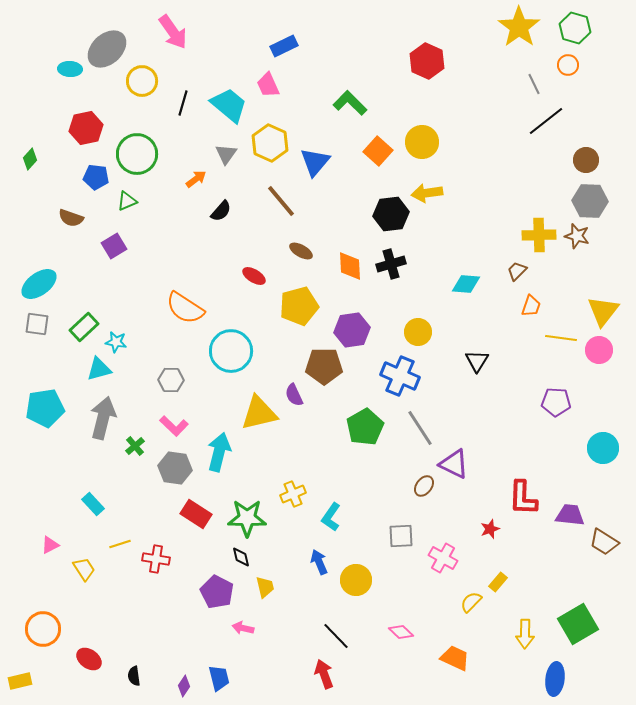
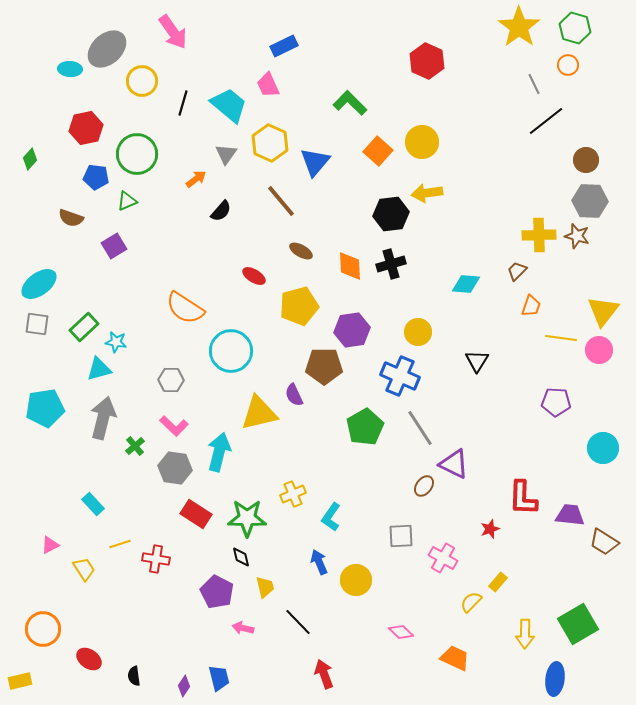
black line at (336, 636): moved 38 px left, 14 px up
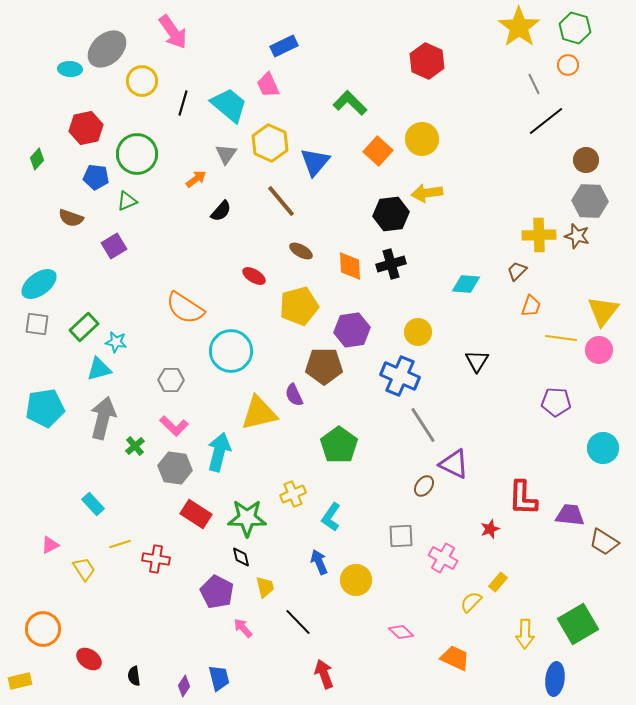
yellow circle at (422, 142): moved 3 px up
green diamond at (30, 159): moved 7 px right
green pentagon at (365, 427): moved 26 px left, 18 px down; rotated 6 degrees counterclockwise
gray line at (420, 428): moved 3 px right, 3 px up
pink arrow at (243, 628): rotated 35 degrees clockwise
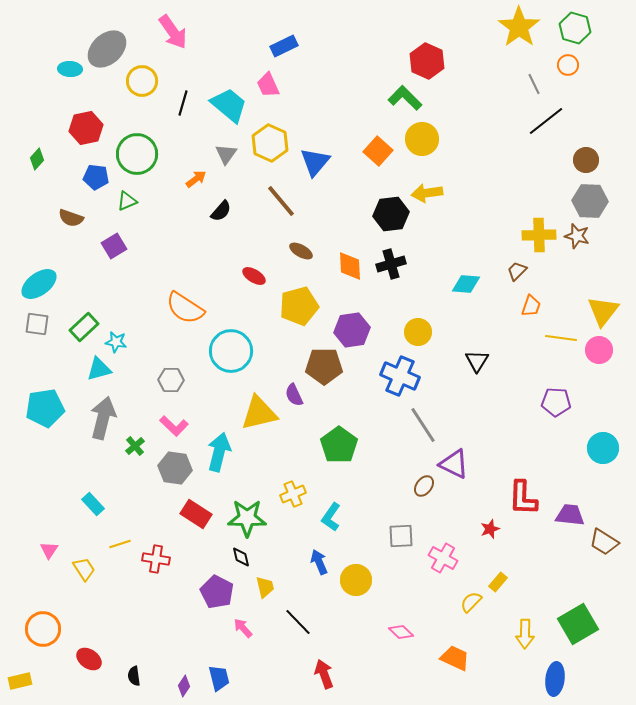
green L-shape at (350, 103): moved 55 px right, 5 px up
pink triangle at (50, 545): moved 1 px left, 5 px down; rotated 30 degrees counterclockwise
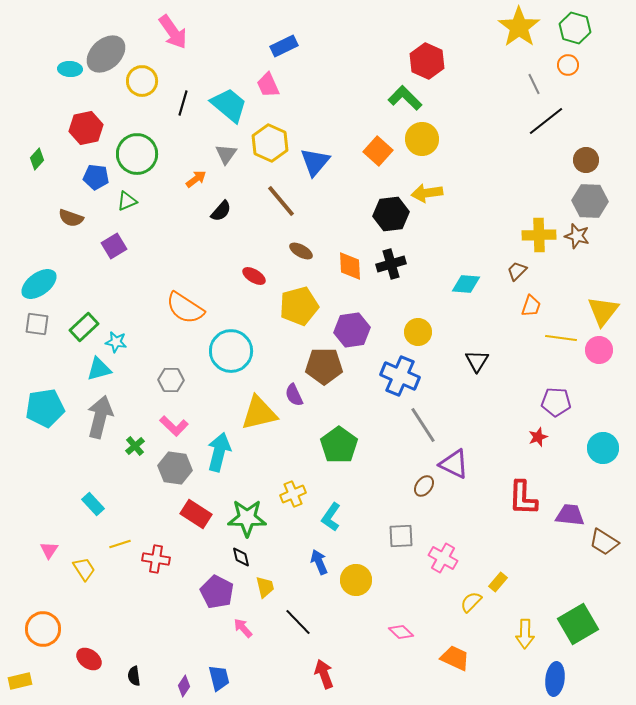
gray ellipse at (107, 49): moved 1 px left, 5 px down
gray arrow at (103, 418): moved 3 px left, 1 px up
red star at (490, 529): moved 48 px right, 92 px up
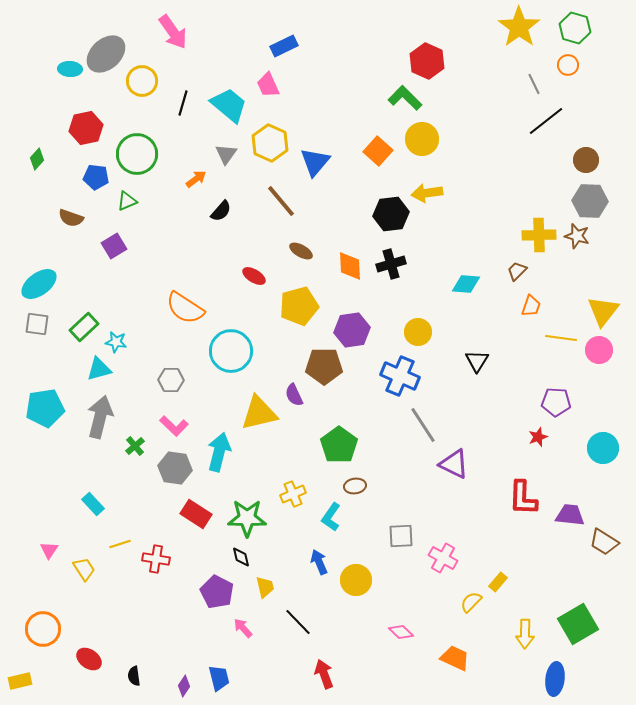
brown ellipse at (424, 486): moved 69 px left; rotated 45 degrees clockwise
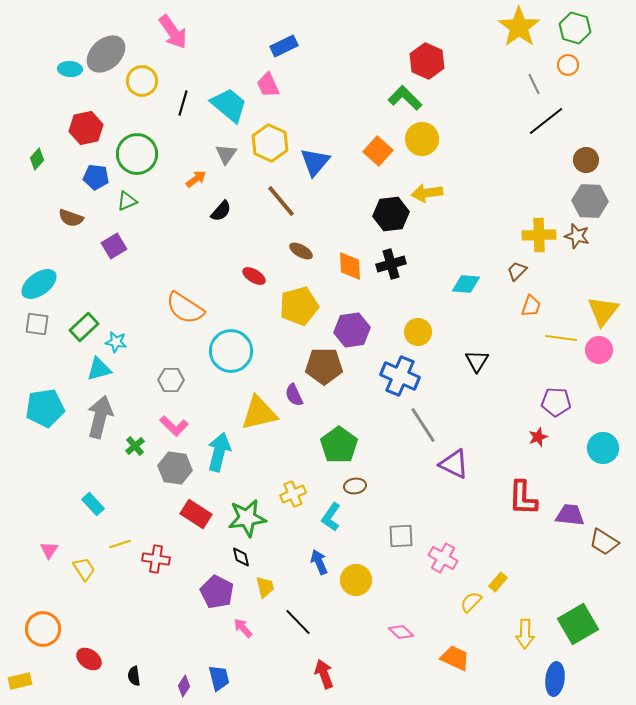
green star at (247, 518): rotated 9 degrees counterclockwise
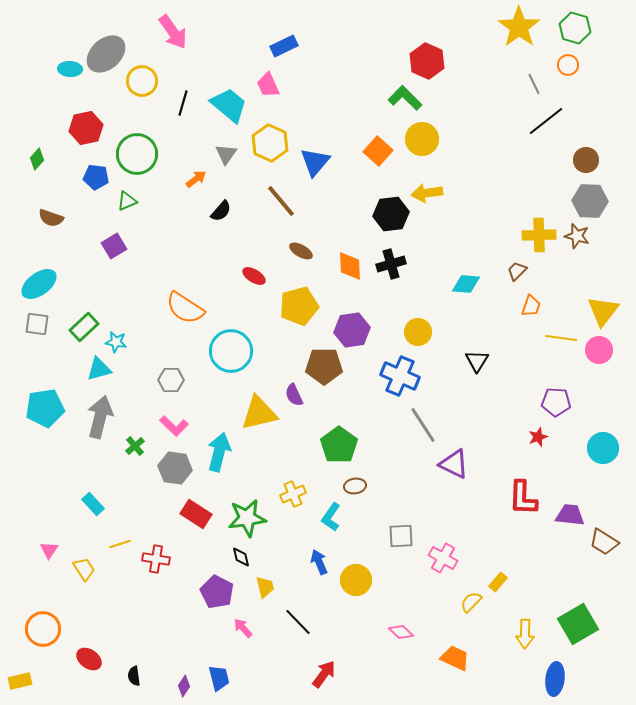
brown semicircle at (71, 218): moved 20 px left
red arrow at (324, 674): rotated 56 degrees clockwise
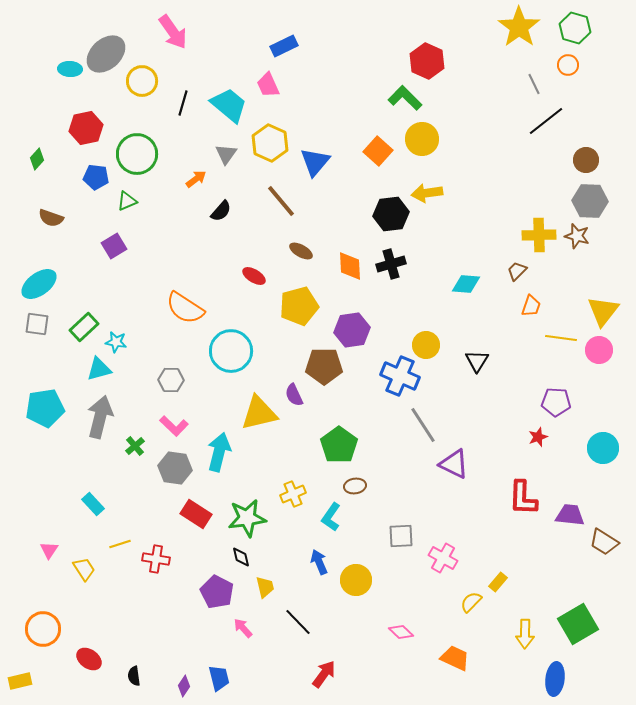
yellow circle at (418, 332): moved 8 px right, 13 px down
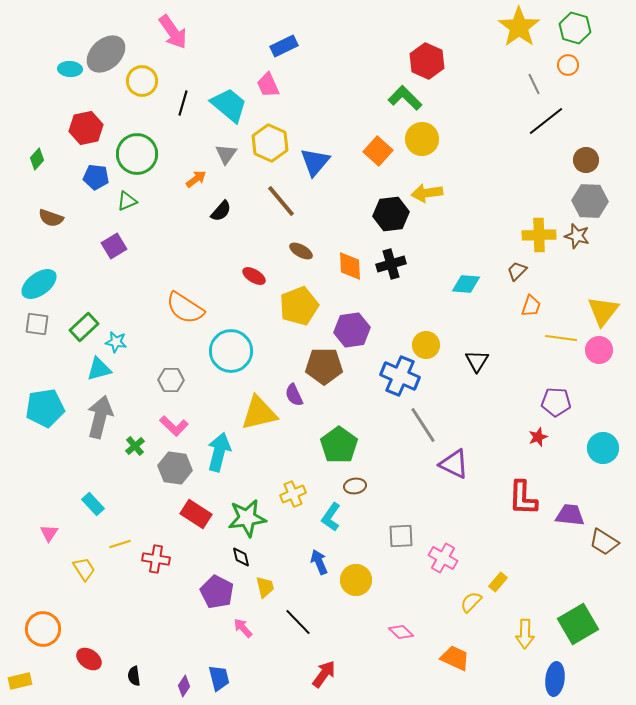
yellow pentagon at (299, 306): rotated 6 degrees counterclockwise
pink triangle at (49, 550): moved 17 px up
